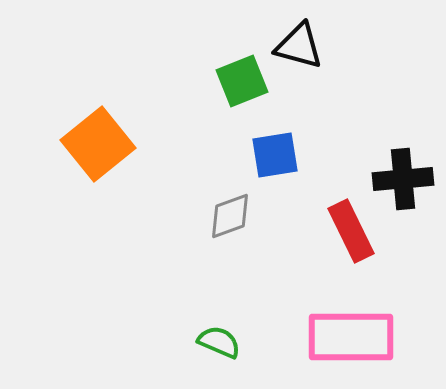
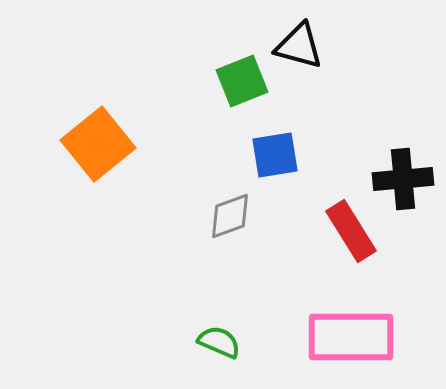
red rectangle: rotated 6 degrees counterclockwise
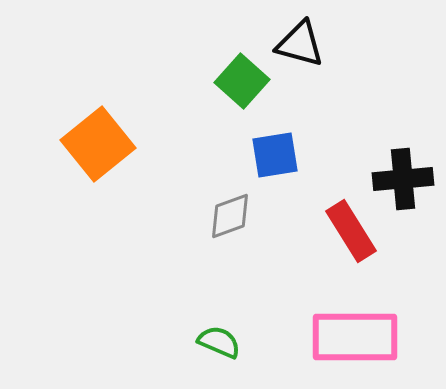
black triangle: moved 1 px right, 2 px up
green square: rotated 26 degrees counterclockwise
pink rectangle: moved 4 px right
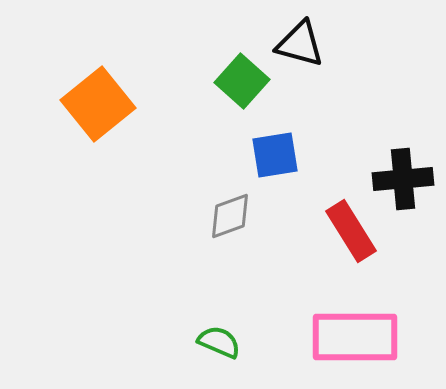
orange square: moved 40 px up
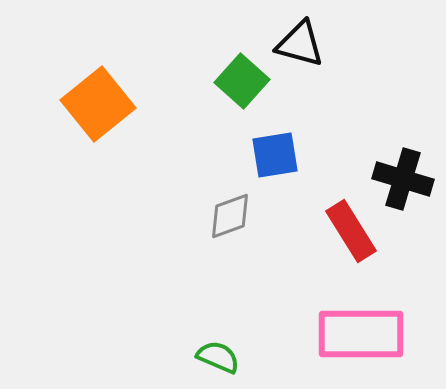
black cross: rotated 22 degrees clockwise
pink rectangle: moved 6 px right, 3 px up
green semicircle: moved 1 px left, 15 px down
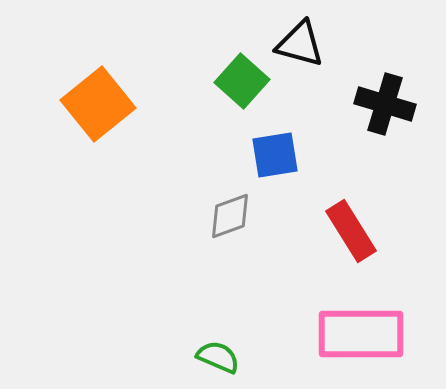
black cross: moved 18 px left, 75 px up
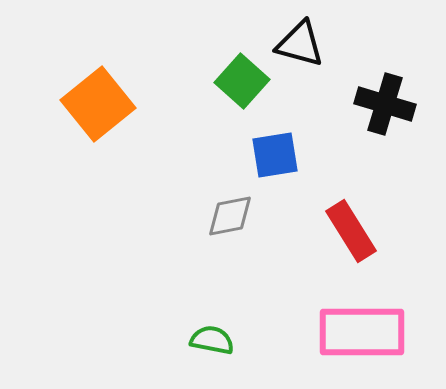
gray diamond: rotated 9 degrees clockwise
pink rectangle: moved 1 px right, 2 px up
green semicircle: moved 6 px left, 17 px up; rotated 12 degrees counterclockwise
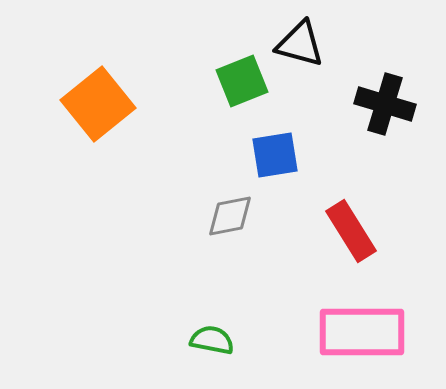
green square: rotated 26 degrees clockwise
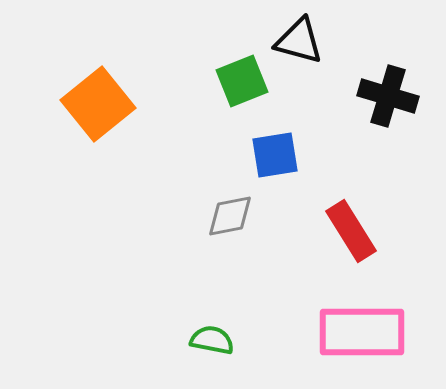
black triangle: moved 1 px left, 3 px up
black cross: moved 3 px right, 8 px up
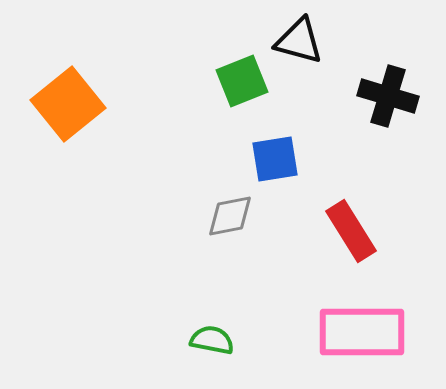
orange square: moved 30 px left
blue square: moved 4 px down
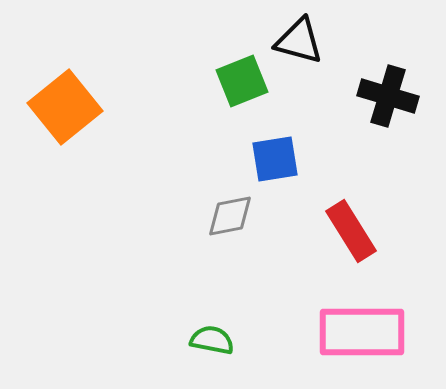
orange square: moved 3 px left, 3 px down
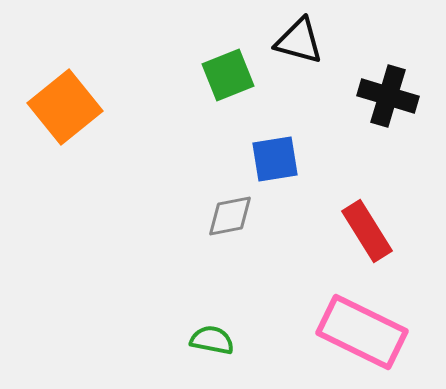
green square: moved 14 px left, 6 px up
red rectangle: moved 16 px right
pink rectangle: rotated 26 degrees clockwise
